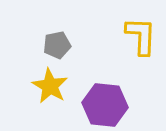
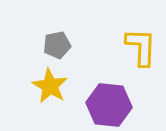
yellow L-shape: moved 11 px down
purple hexagon: moved 4 px right
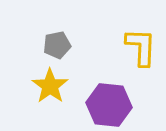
yellow star: rotated 6 degrees clockwise
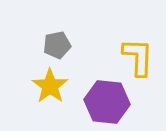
yellow L-shape: moved 3 px left, 10 px down
purple hexagon: moved 2 px left, 3 px up
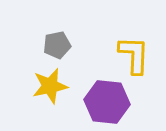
yellow L-shape: moved 4 px left, 2 px up
yellow star: rotated 24 degrees clockwise
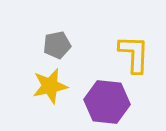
yellow L-shape: moved 1 px up
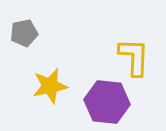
gray pentagon: moved 33 px left, 12 px up
yellow L-shape: moved 3 px down
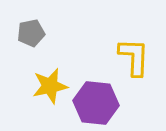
gray pentagon: moved 7 px right
purple hexagon: moved 11 px left, 1 px down
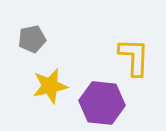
gray pentagon: moved 1 px right, 6 px down
purple hexagon: moved 6 px right
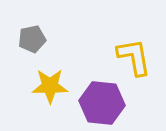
yellow L-shape: rotated 12 degrees counterclockwise
yellow star: rotated 12 degrees clockwise
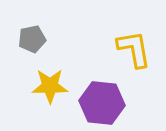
yellow L-shape: moved 8 px up
